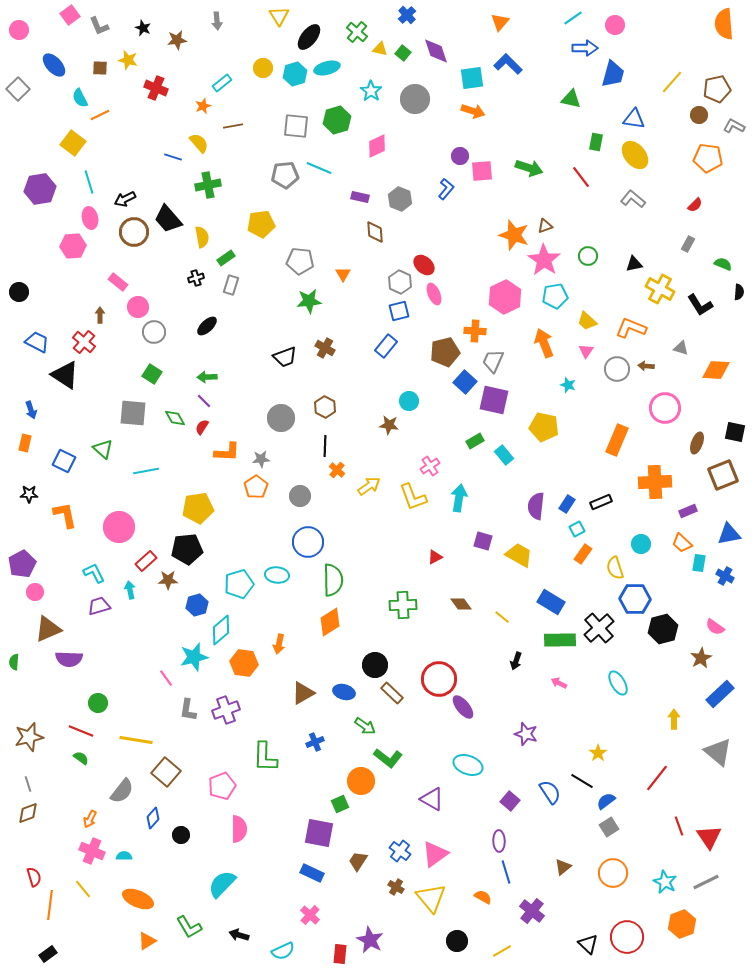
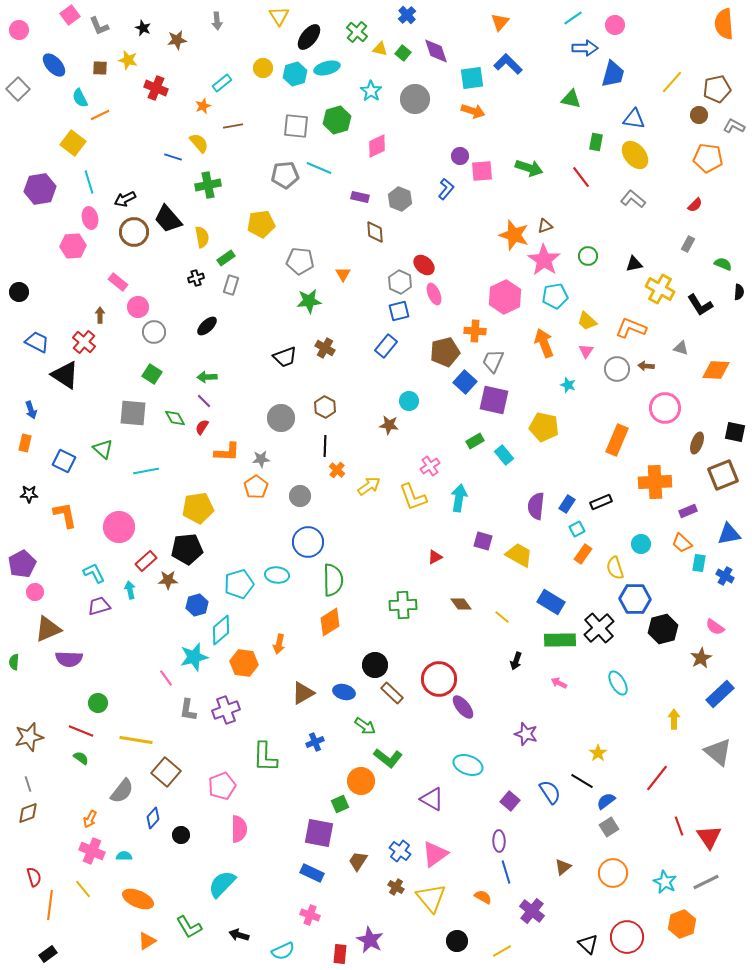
pink cross at (310, 915): rotated 24 degrees counterclockwise
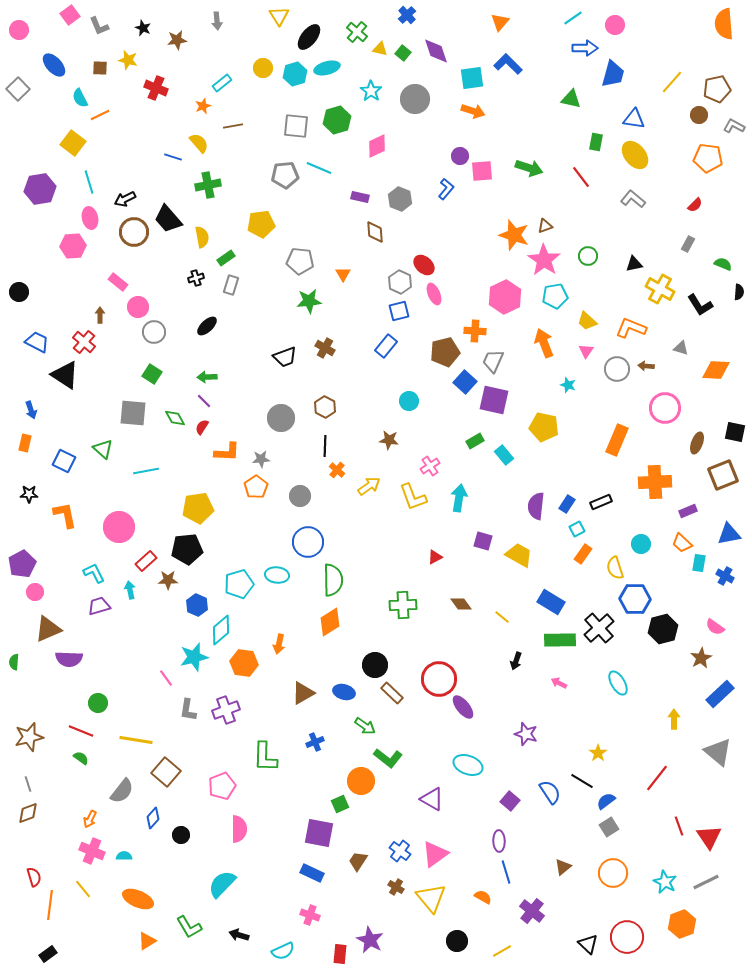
brown star at (389, 425): moved 15 px down
blue hexagon at (197, 605): rotated 20 degrees counterclockwise
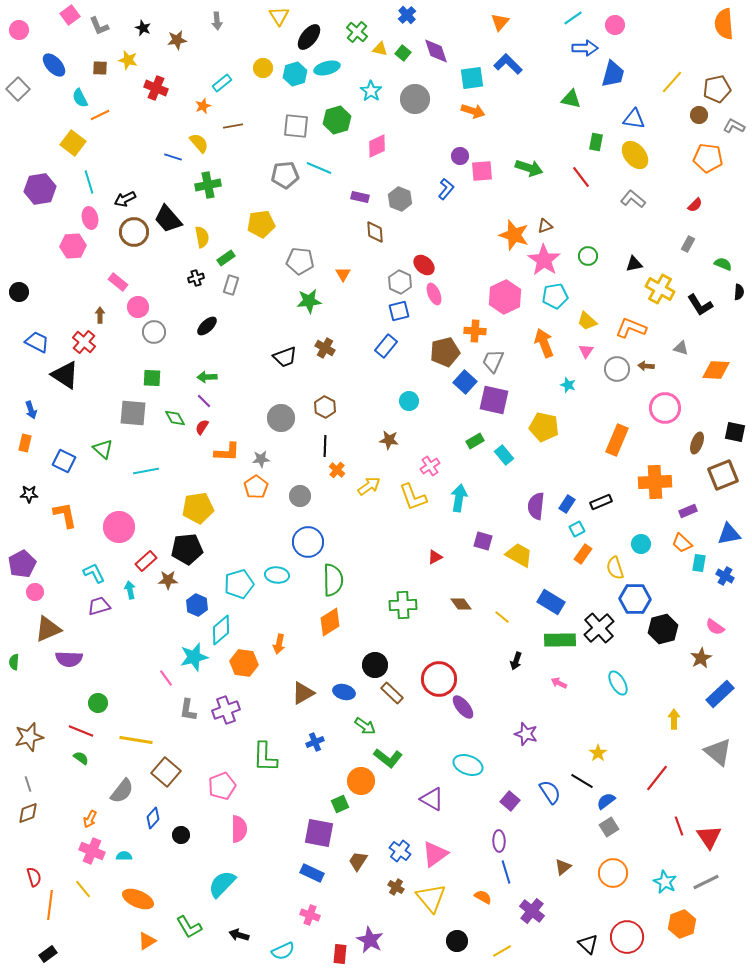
green square at (152, 374): moved 4 px down; rotated 30 degrees counterclockwise
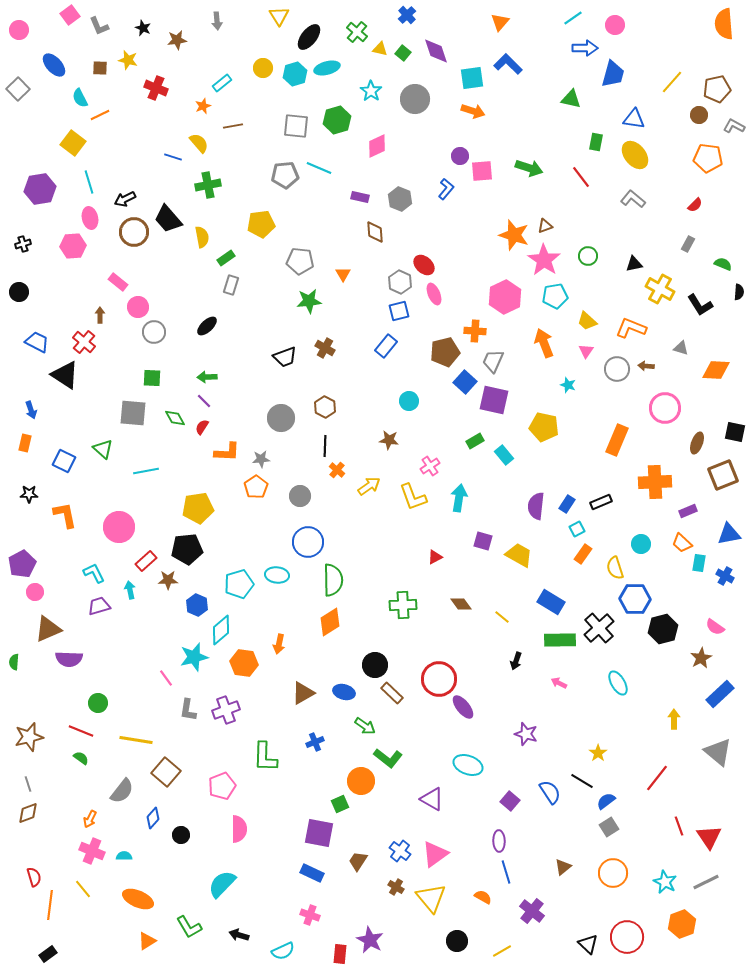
black cross at (196, 278): moved 173 px left, 34 px up
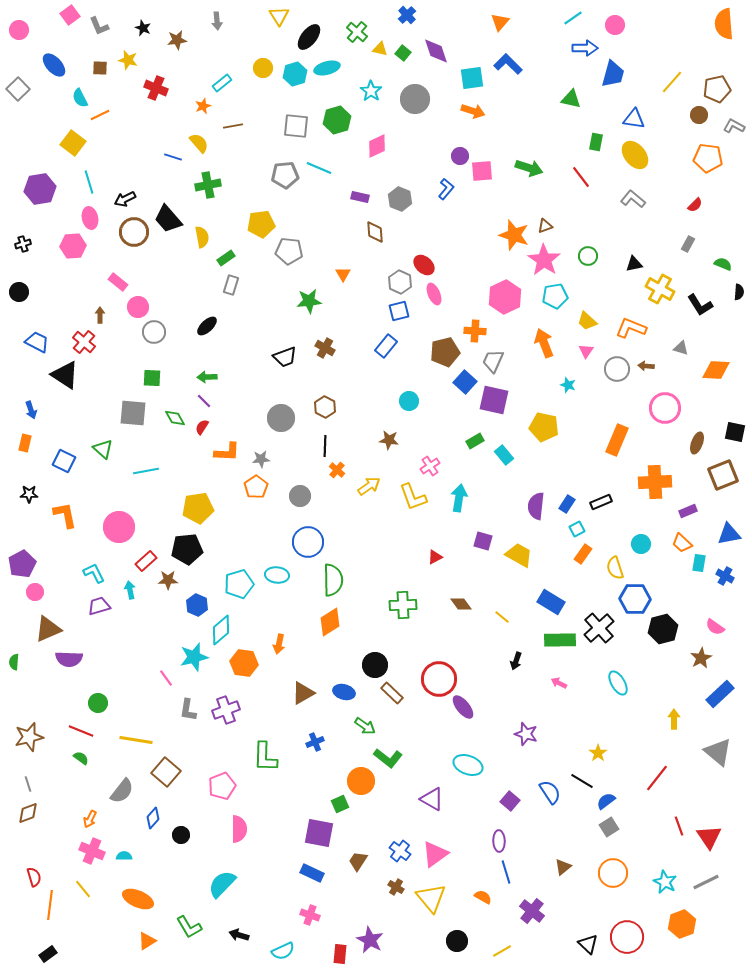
gray pentagon at (300, 261): moved 11 px left, 10 px up
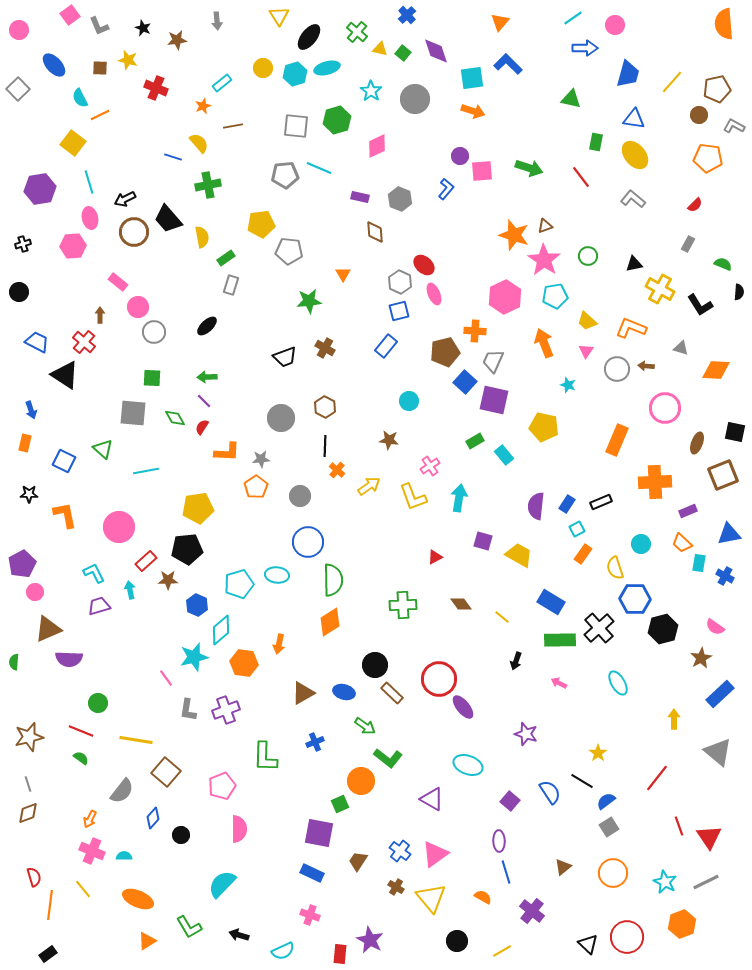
blue trapezoid at (613, 74): moved 15 px right
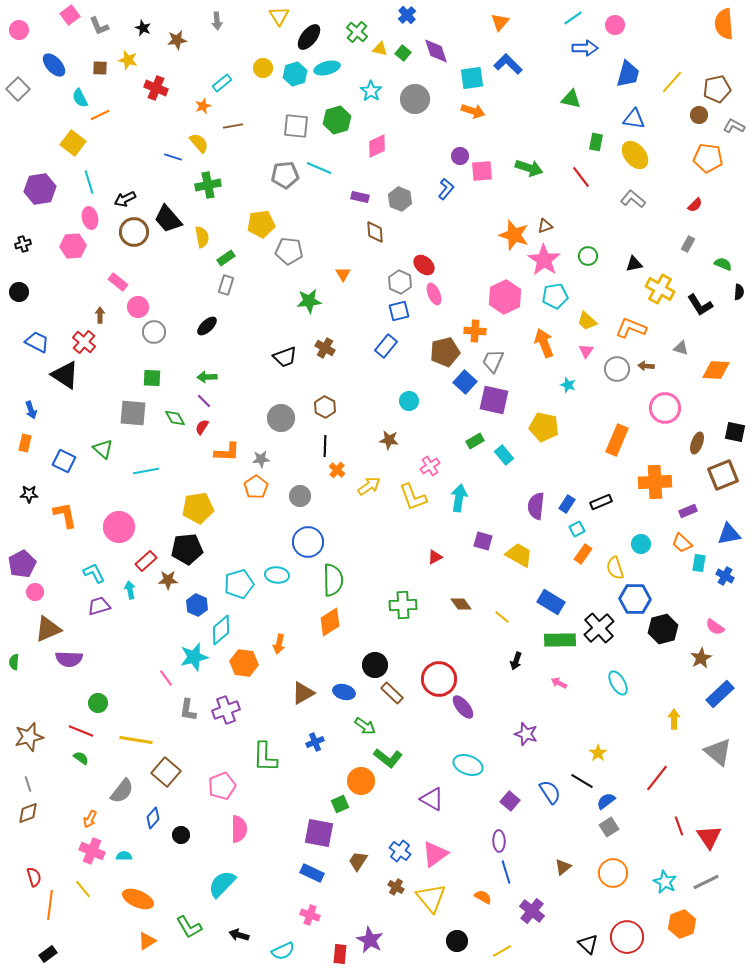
gray rectangle at (231, 285): moved 5 px left
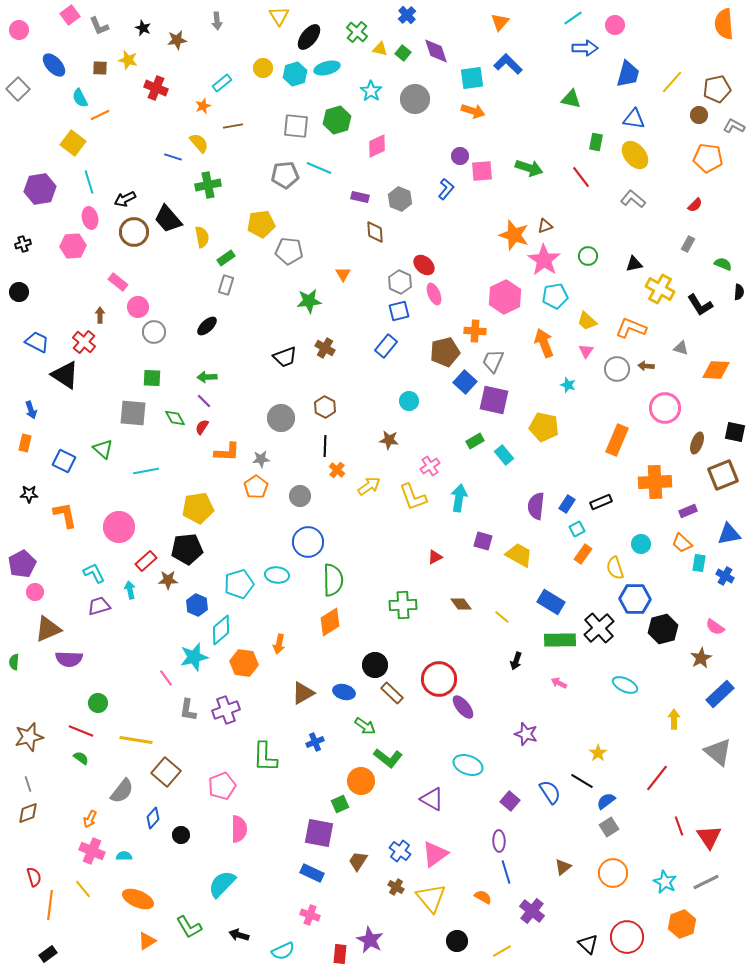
cyan ellipse at (618, 683): moved 7 px right, 2 px down; rotated 35 degrees counterclockwise
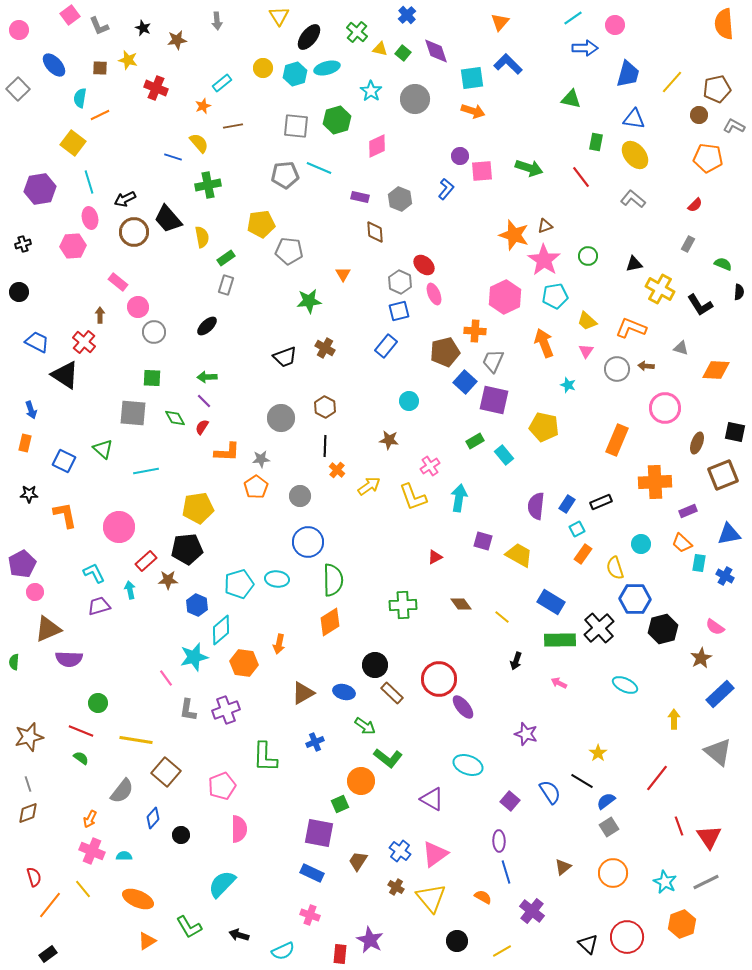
cyan semicircle at (80, 98): rotated 36 degrees clockwise
cyan ellipse at (277, 575): moved 4 px down
orange line at (50, 905): rotated 32 degrees clockwise
